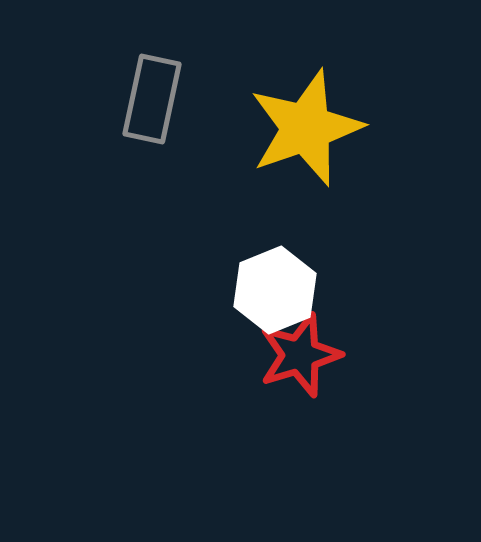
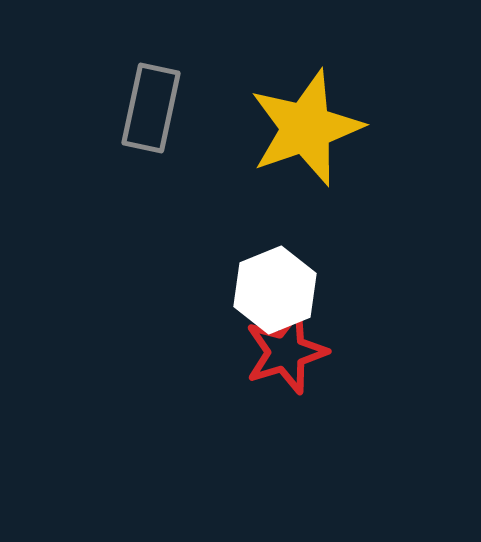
gray rectangle: moved 1 px left, 9 px down
red star: moved 14 px left, 3 px up
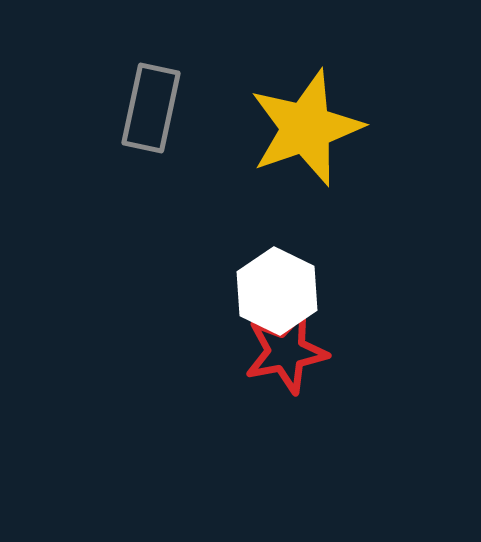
white hexagon: moved 2 px right, 1 px down; rotated 12 degrees counterclockwise
red star: rotated 6 degrees clockwise
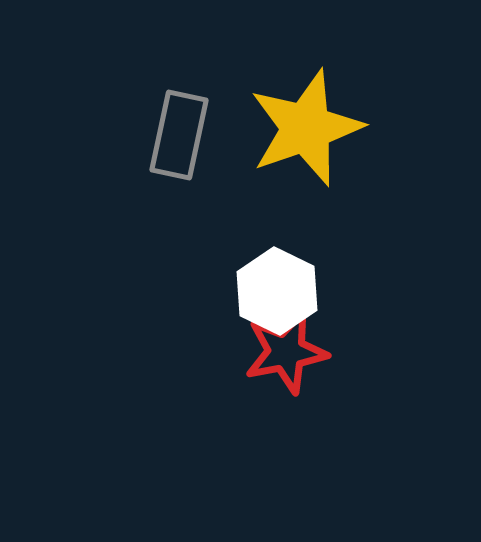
gray rectangle: moved 28 px right, 27 px down
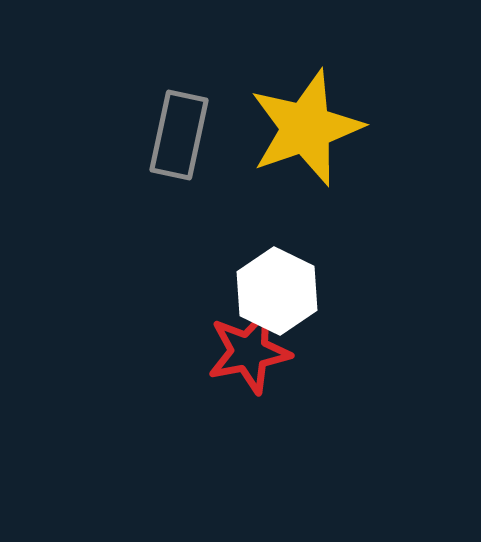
red star: moved 37 px left
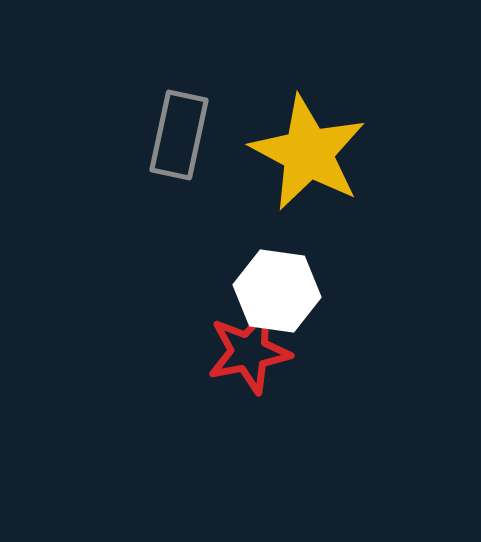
yellow star: moved 2 px right, 25 px down; rotated 25 degrees counterclockwise
white hexagon: rotated 18 degrees counterclockwise
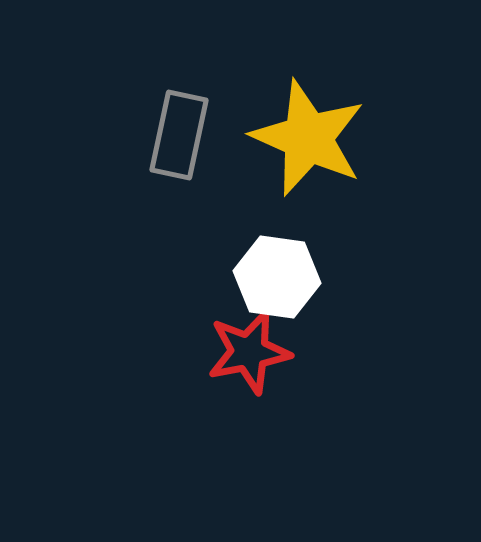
yellow star: moved 15 px up; rotated 4 degrees counterclockwise
white hexagon: moved 14 px up
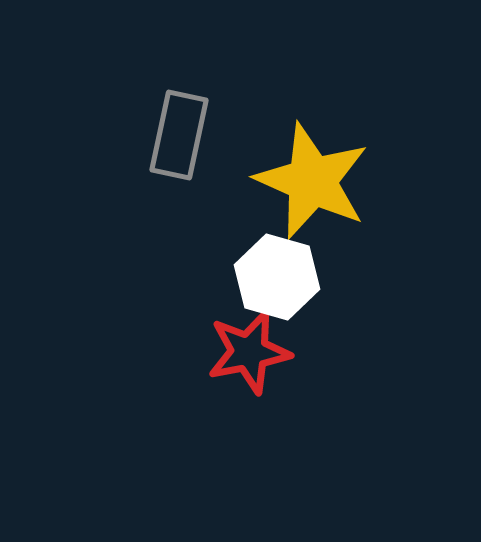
yellow star: moved 4 px right, 43 px down
white hexagon: rotated 8 degrees clockwise
